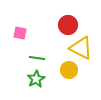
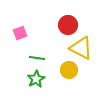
pink square: rotated 32 degrees counterclockwise
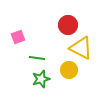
pink square: moved 2 px left, 4 px down
green star: moved 5 px right; rotated 12 degrees clockwise
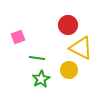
green star: rotated 12 degrees counterclockwise
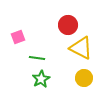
yellow circle: moved 15 px right, 8 px down
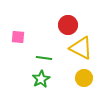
pink square: rotated 24 degrees clockwise
green line: moved 7 px right
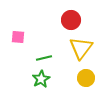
red circle: moved 3 px right, 5 px up
yellow triangle: rotated 40 degrees clockwise
green line: rotated 21 degrees counterclockwise
yellow circle: moved 2 px right
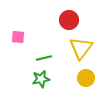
red circle: moved 2 px left
green star: rotated 18 degrees clockwise
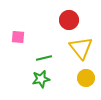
yellow triangle: rotated 15 degrees counterclockwise
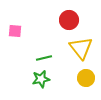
pink square: moved 3 px left, 6 px up
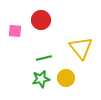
red circle: moved 28 px left
yellow circle: moved 20 px left
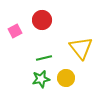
red circle: moved 1 px right
pink square: rotated 32 degrees counterclockwise
